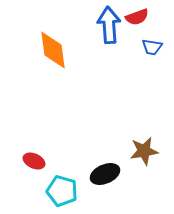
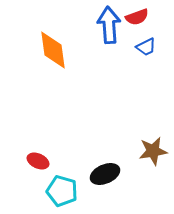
blue trapezoid: moved 6 px left; rotated 35 degrees counterclockwise
brown star: moved 9 px right
red ellipse: moved 4 px right
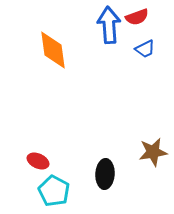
blue trapezoid: moved 1 px left, 2 px down
brown star: moved 1 px down
black ellipse: rotated 64 degrees counterclockwise
cyan pentagon: moved 8 px left; rotated 12 degrees clockwise
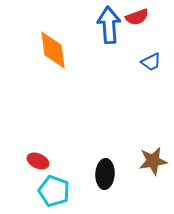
blue trapezoid: moved 6 px right, 13 px down
brown star: moved 9 px down
cyan pentagon: rotated 8 degrees counterclockwise
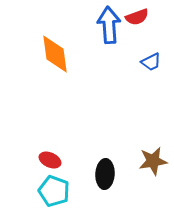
orange diamond: moved 2 px right, 4 px down
red ellipse: moved 12 px right, 1 px up
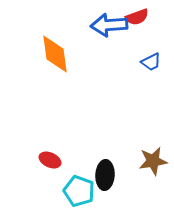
blue arrow: rotated 90 degrees counterclockwise
black ellipse: moved 1 px down
cyan pentagon: moved 25 px right
